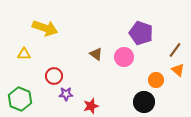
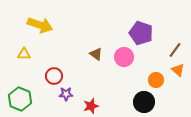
yellow arrow: moved 5 px left, 3 px up
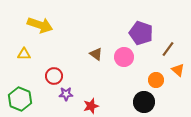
brown line: moved 7 px left, 1 px up
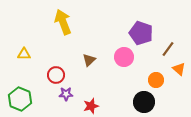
yellow arrow: moved 23 px right, 3 px up; rotated 130 degrees counterclockwise
brown triangle: moved 7 px left, 6 px down; rotated 40 degrees clockwise
orange triangle: moved 1 px right, 1 px up
red circle: moved 2 px right, 1 px up
